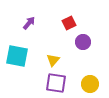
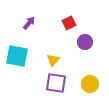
purple circle: moved 2 px right
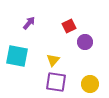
red square: moved 3 px down
purple square: moved 1 px up
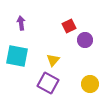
purple arrow: moved 8 px left; rotated 48 degrees counterclockwise
purple circle: moved 2 px up
purple square: moved 8 px left, 1 px down; rotated 20 degrees clockwise
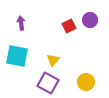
purple circle: moved 5 px right, 20 px up
yellow circle: moved 4 px left, 2 px up
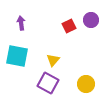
purple circle: moved 1 px right
yellow circle: moved 2 px down
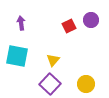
purple square: moved 2 px right, 1 px down; rotated 15 degrees clockwise
